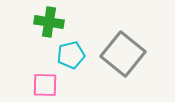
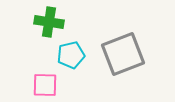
gray square: rotated 30 degrees clockwise
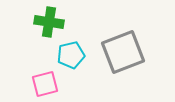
gray square: moved 2 px up
pink square: moved 1 px up; rotated 16 degrees counterclockwise
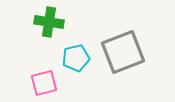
cyan pentagon: moved 5 px right, 3 px down
pink square: moved 1 px left, 1 px up
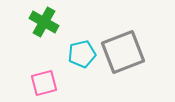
green cross: moved 5 px left; rotated 20 degrees clockwise
cyan pentagon: moved 6 px right, 4 px up
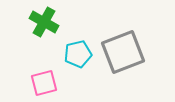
cyan pentagon: moved 4 px left
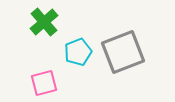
green cross: rotated 20 degrees clockwise
cyan pentagon: moved 2 px up; rotated 8 degrees counterclockwise
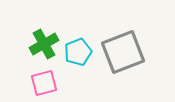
green cross: moved 22 px down; rotated 12 degrees clockwise
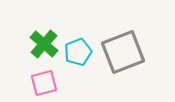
green cross: rotated 20 degrees counterclockwise
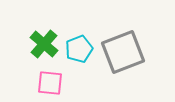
cyan pentagon: moved 1 px right, 3 px up
pink square: moved 6 px right; rotated 20 degrees clockwise
